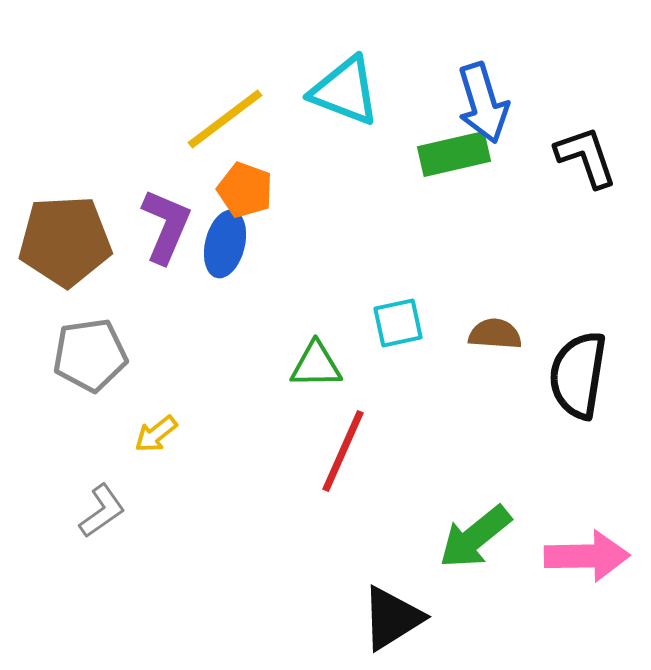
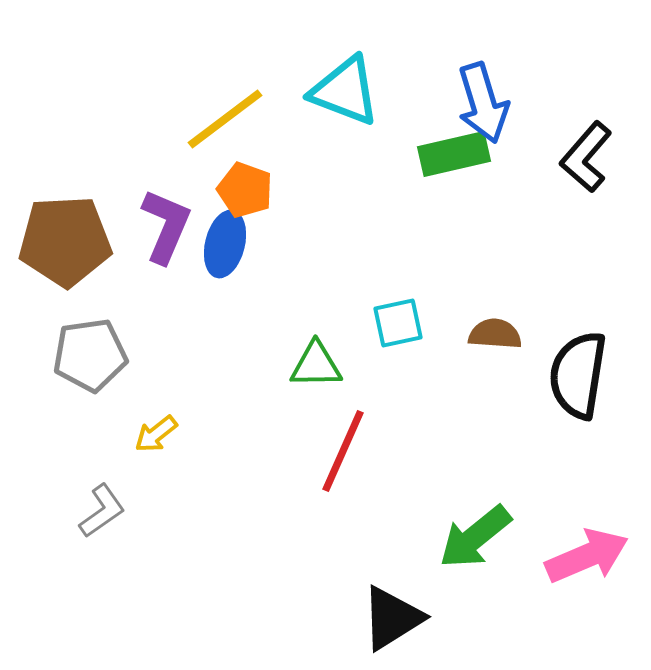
black L-shape: rotated 120 degrees counterclockwise
pink arrow: rotated 22 degrees counterclockwise
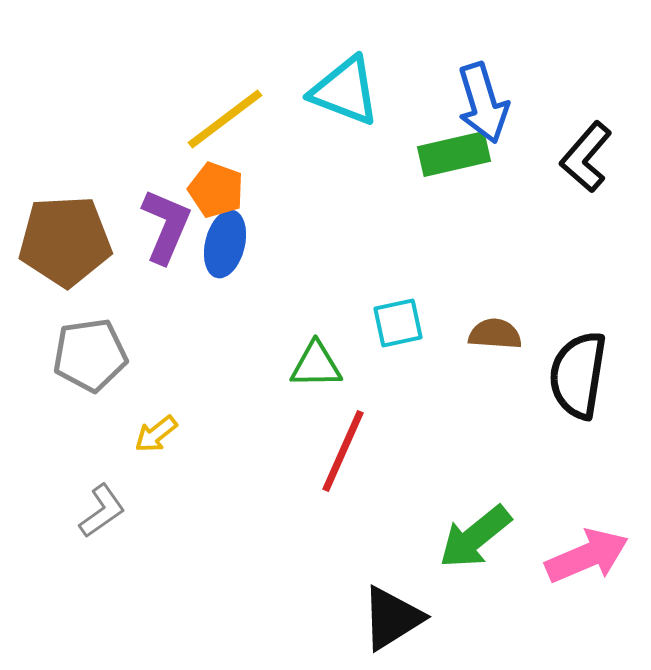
orange pentagon: moved 29 px left
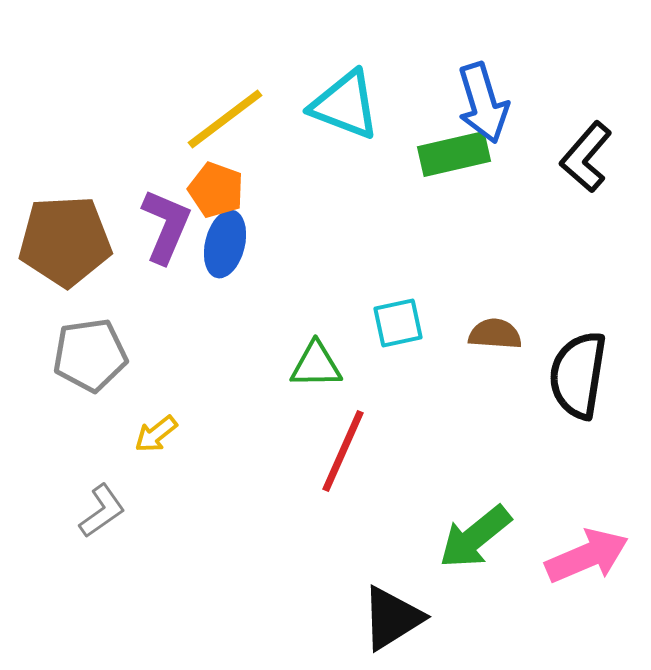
cyan triangle: moved 14 px down
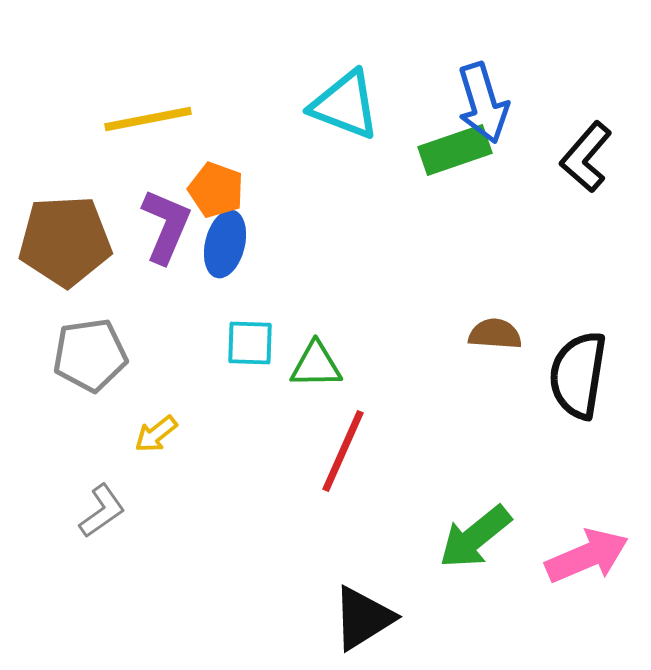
yellow line: moved 77 px left; rotated 26 degrees clockwise
green rectangle: moved 1 px right, 4 px up; rotated 6 degrees counterclockwise
cyan square: moved 148 px left, 20 px down; rotated 14 degrees clockwise
black triangle: moved 29 px left
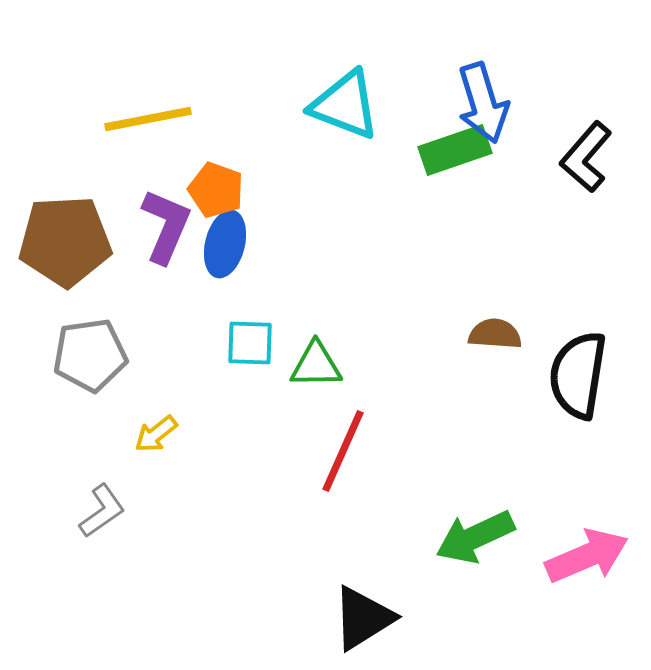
green arrow: rotated 14 degrees clockwise
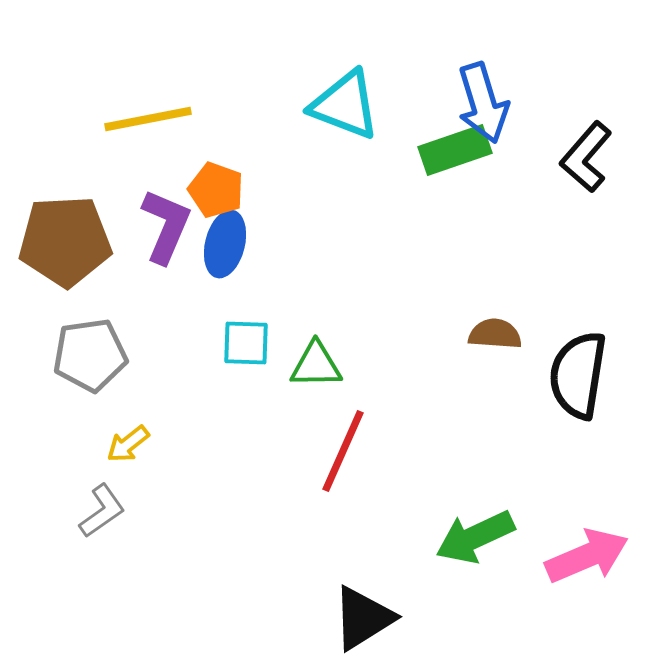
cyan square: moved 4 px left
yellow arrow: moved 28 px left, 10 px down
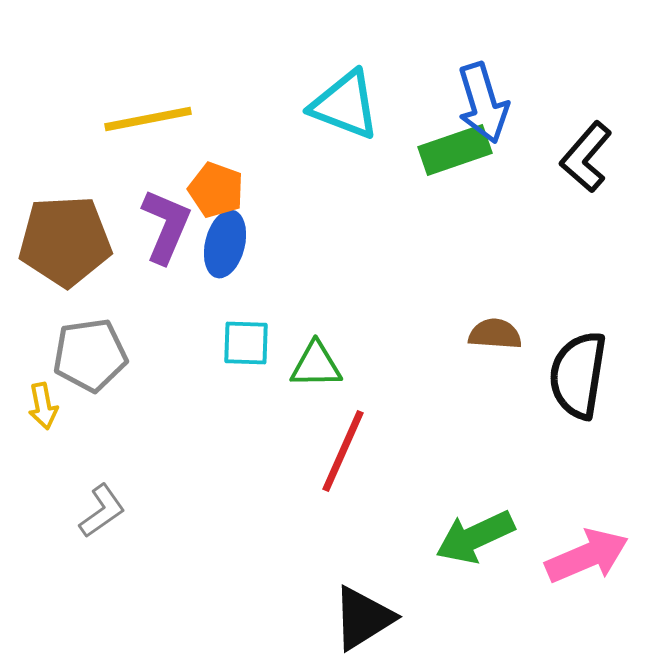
yellow arrow: moved 85 px left, 38 px up; rotated 63 degrees counterclockwise
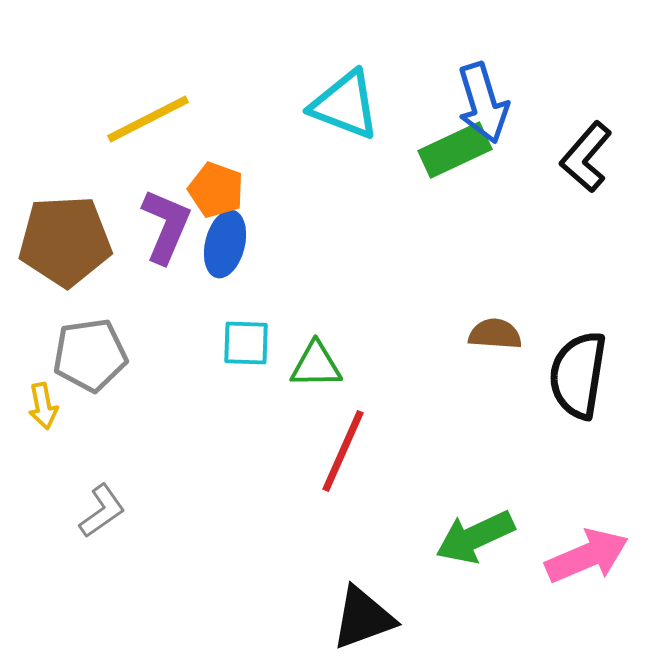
yellow line: rotated 16 degrees counterclockwise
green rectangle: rotated 6 degrees counterclockwise
black triangle: rotated 12 degrees clockwise
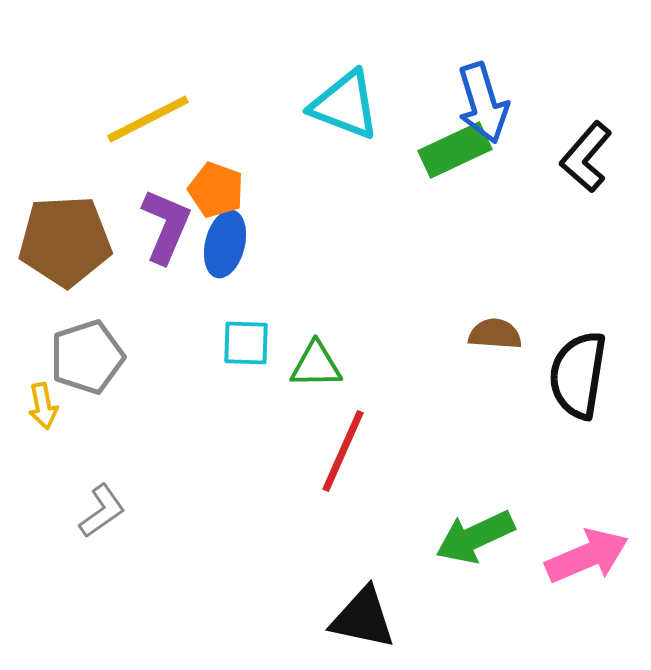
gray pentagon: moved 3 px left, 2 px down; rotated 10 degrees counterclockwise
black triangle: rotated 32 degrees clockwise
